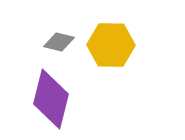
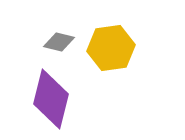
yellow hexagon: moved 3 px down; rotated 9 degrees counterclockwise
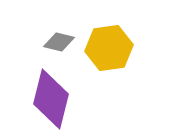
yellow hexagon: moved 2 px left
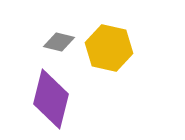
yellow hexagon: rotated 21 degrees clockwise
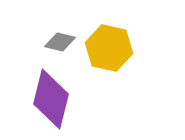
gray diamond: moved 1 px right
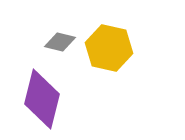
purple diamond: moved 9 px left
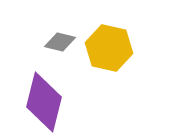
purple diamond: moved 2 px right, 3 px down
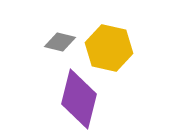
purple diamond: moved 35 px right, 3 px up
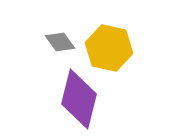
gray diamond: rotated 40 degrees clockwise
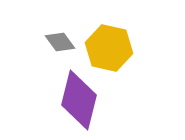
purple diamond: moved 1 px down
